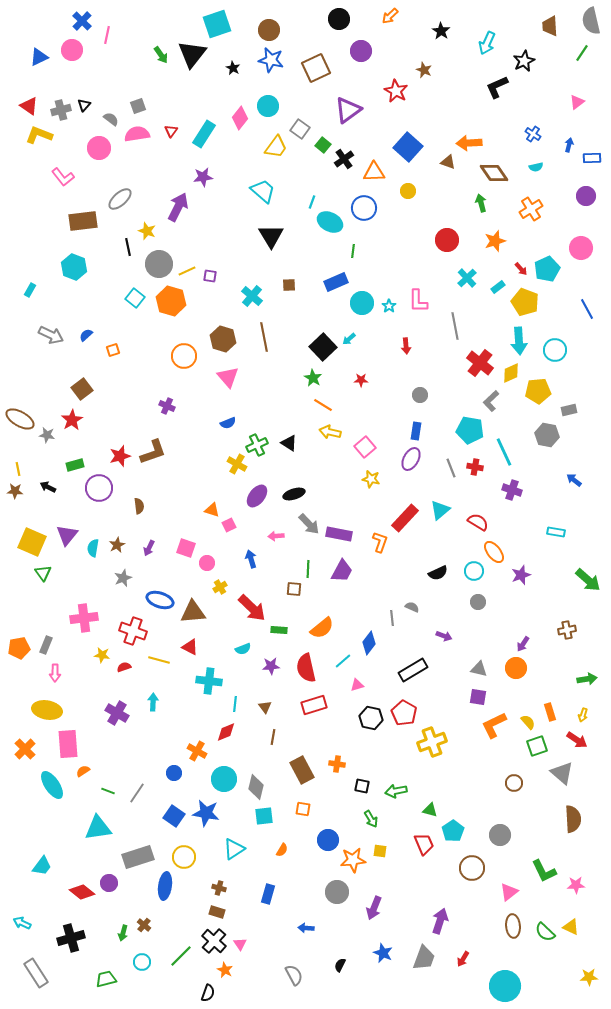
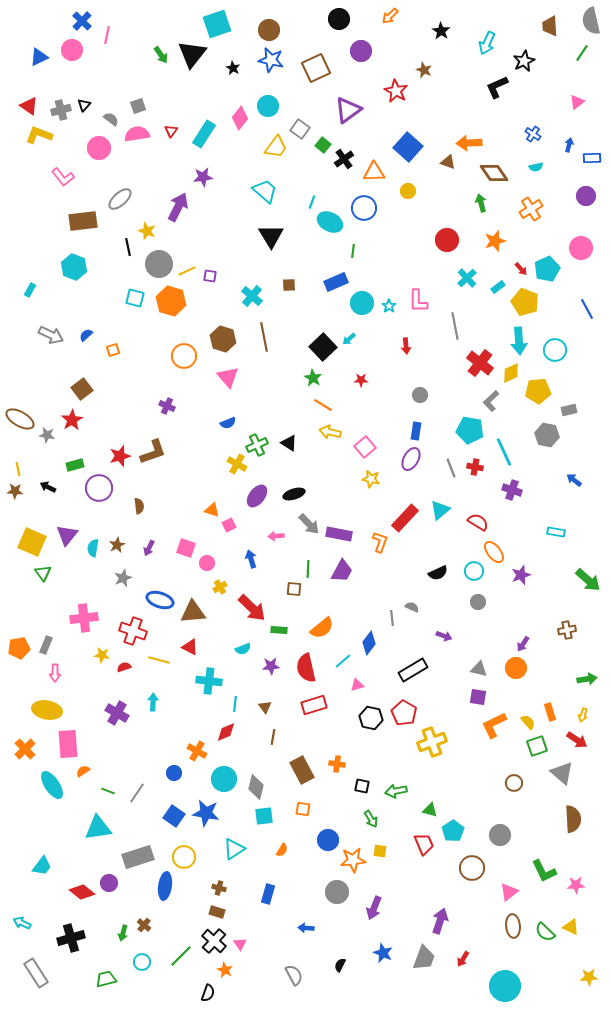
cyan trapezoid at (263, 191): moved 2 px right
cyan square at (135, 298): rotated 24 degrees counterclockwise
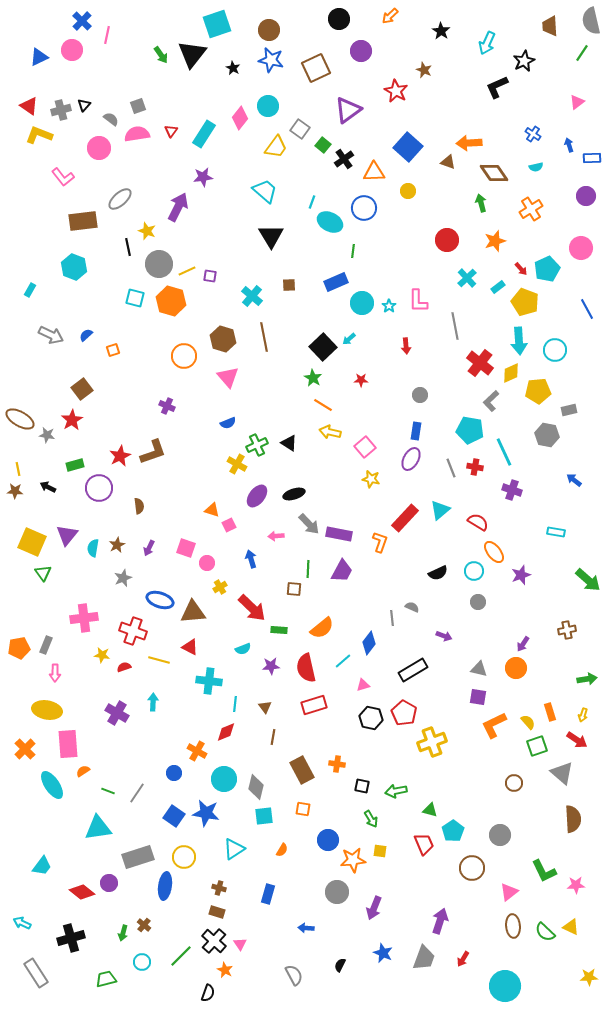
blue arrow at (569, 145): rotated 32 degrees counterclockwise
red star at (120, 456): rotated 10 degrees counterclockwise
pink triangle at (357, 685): moved 6 px right
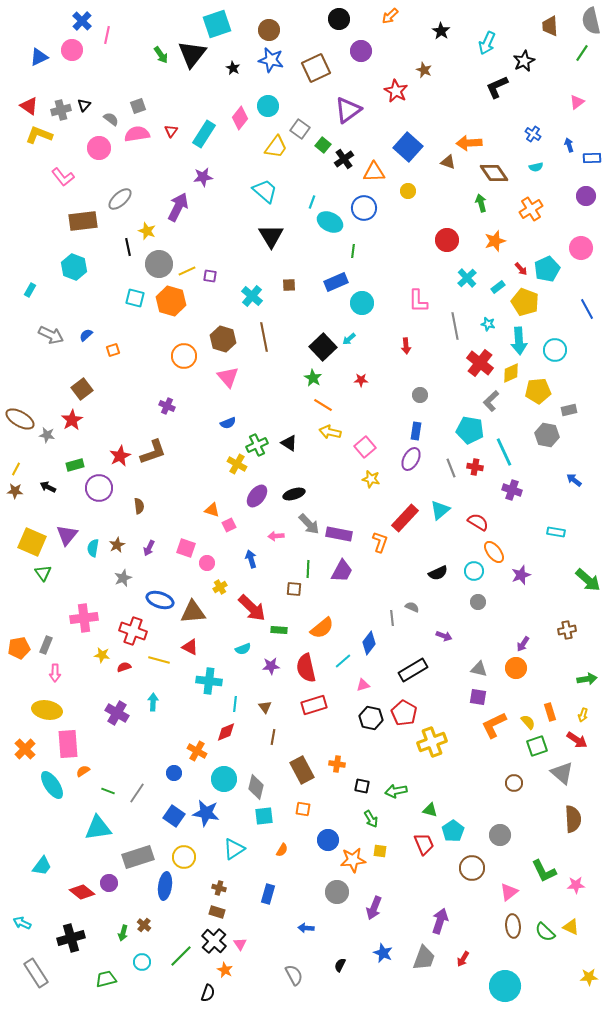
cyan star at (389, 306): moved 99 px right, 18 px down; rotated 24 degrees counterclockwise
yellow line at (18, 469): moved 2 px left; rotated 40 degrees clockwise
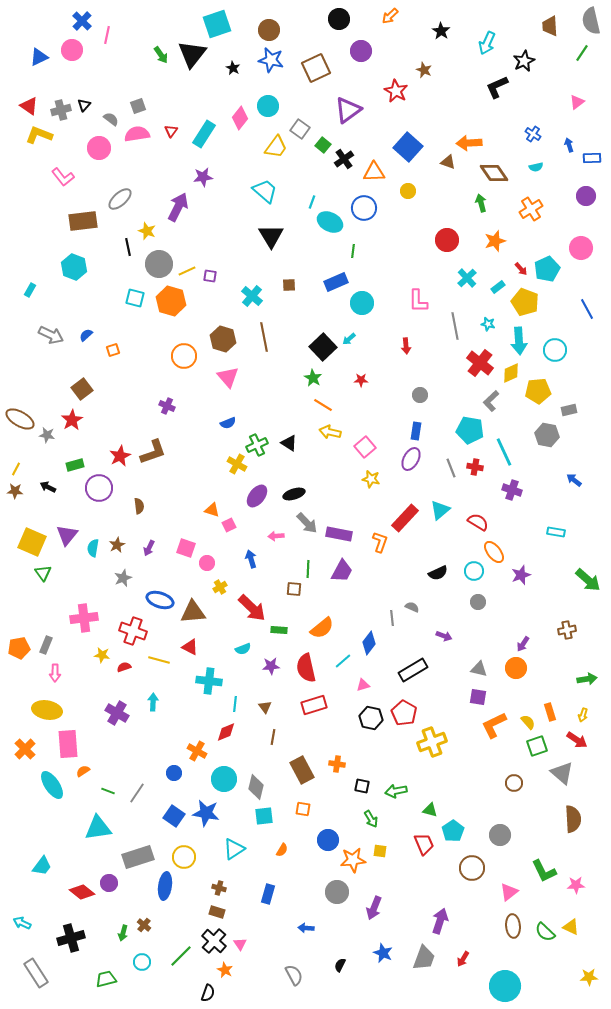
gray arrow at (309, 524): moved 2 px left, 1 px up
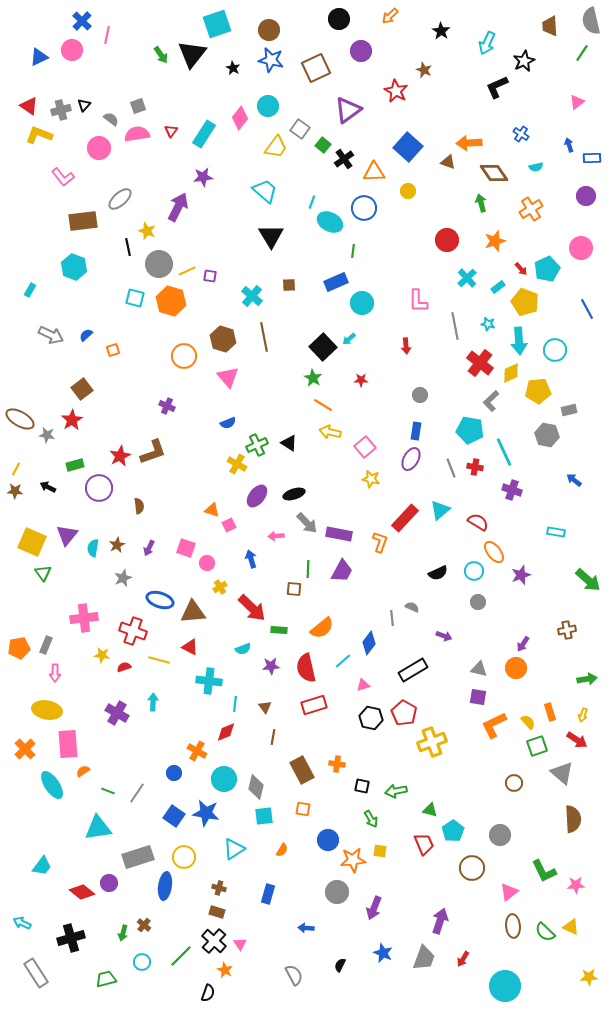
blue cross at (533, 134): moved 12 px left
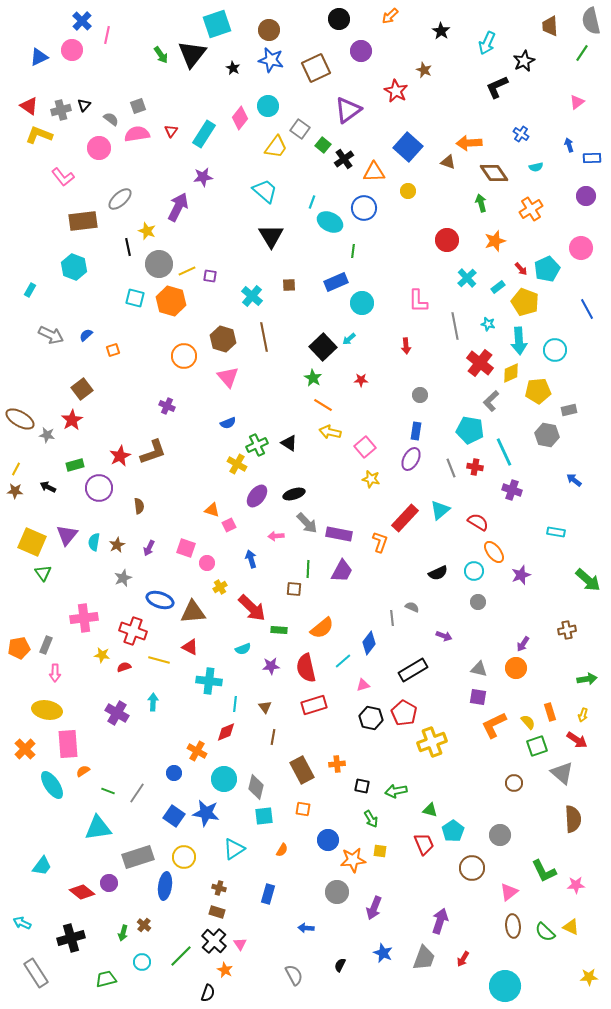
cyan semicircle at (93, 548): moved 1 px right, 6 px up
orange cross at (337, 764): rotated 14 degrees counterclockwise
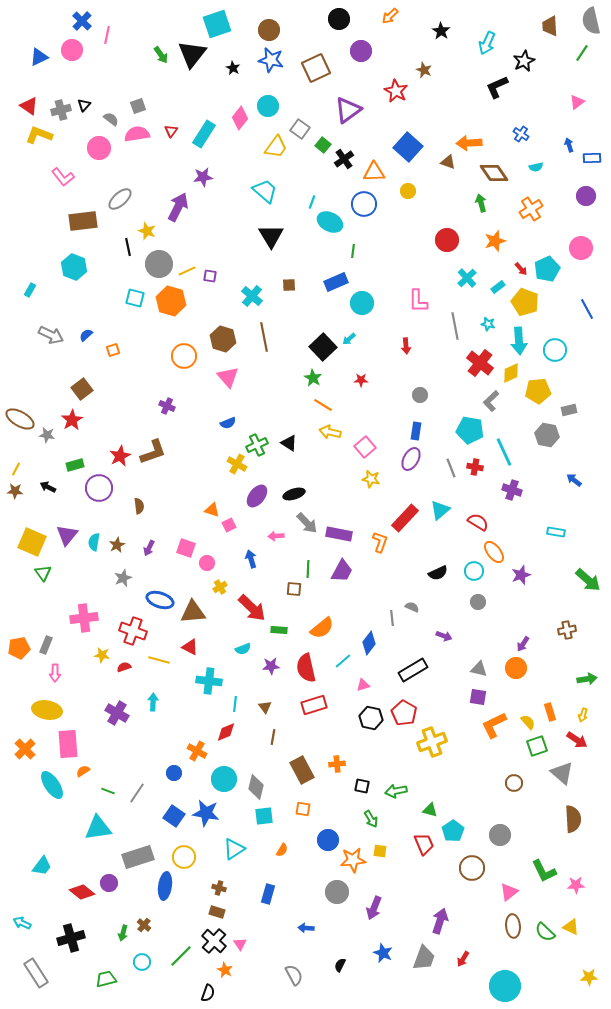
blue circle at (364, 208): moved 4 px up
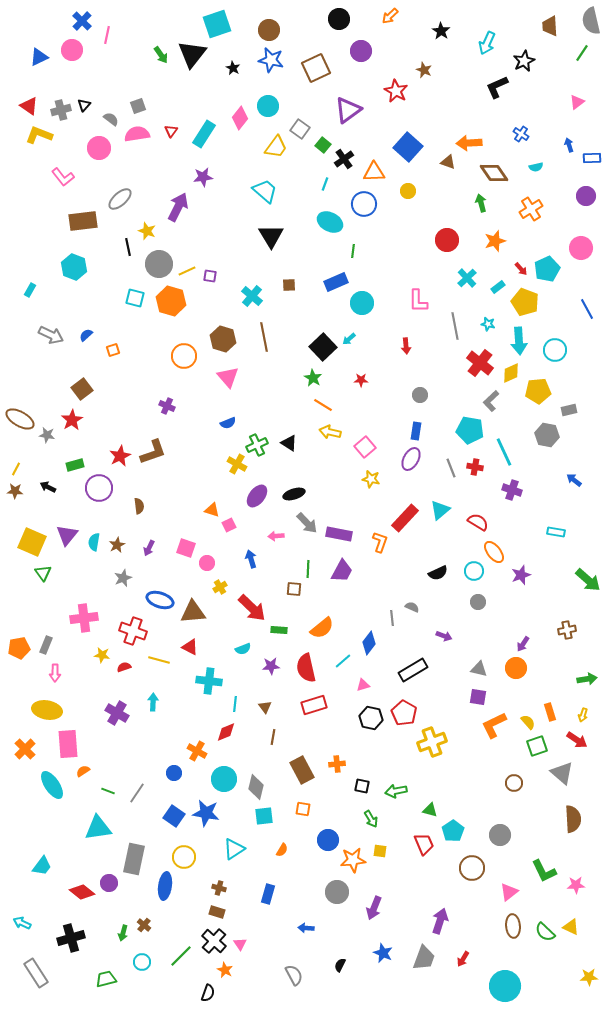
cyan line at (312, 202): moved 13 px right, 18 px up
gray rectangle at (138, 857): moved 4 px left, 2 px down; rotated 60 degrees counterclockwise
